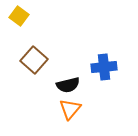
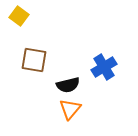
brown square: rotated 32 degrees counterclockwise
blue cross: rotated 25 degrees counterclockwise
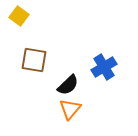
black semicircle: rotated 30 degrees counterclockwise
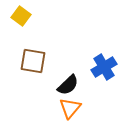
yellow square: moved 2 px right
brown square: moved 1 px left, 1 px down
orange triangle: moved 1 px up
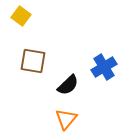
orange triangle: moved 4 px left, 11 px down
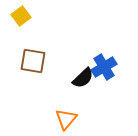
yellow square: rotated 18 degrees clockwise
black semicircle: moved 15 px right, 7 px up
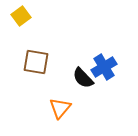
brown square: moved 3 px right, 1 px down
black semicircle: rotated 90 degrees clockwise
orange triangle: moved 6 px left, 11 px up
